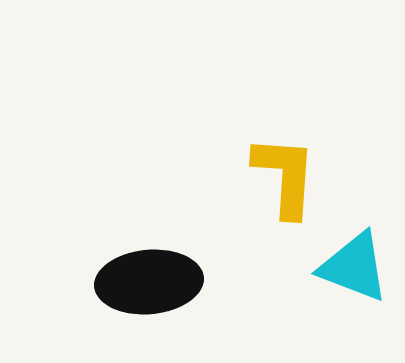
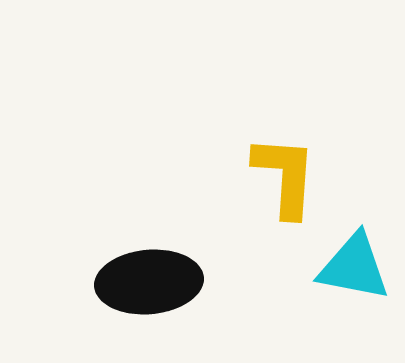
cyan triangle: rotated 10 degrees counterclockwise
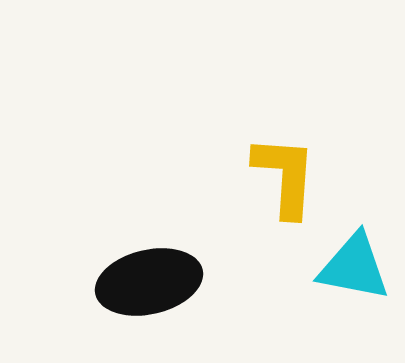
black ellipse: rotated 8 degrees counterclockwise
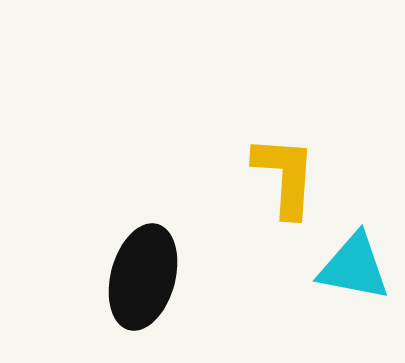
black ellipse: moved 6 px left, 5 px up; rotated 62 degrees counterclockwise
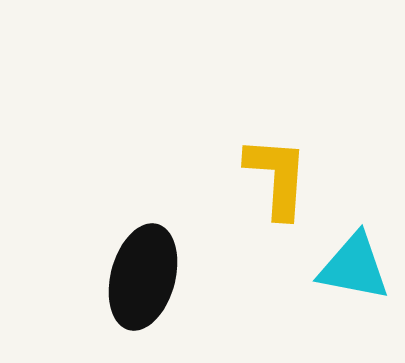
yellow L-shape: moved 8 px left, 1 px down
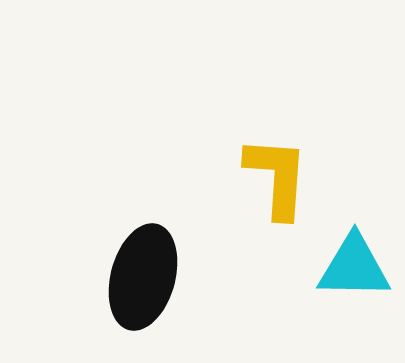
cyan triangle: rotated 10 degrees counterclockwise
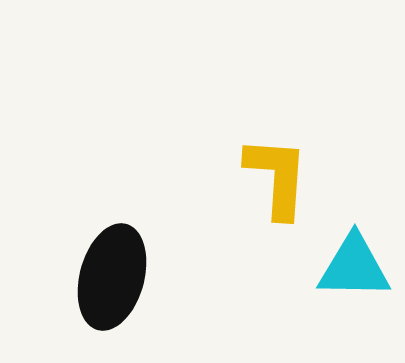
black ellipse: moved 31 px left
